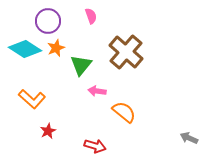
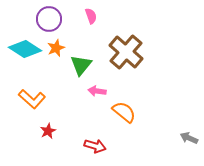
purple circle: moved 1 px right, 2 px up
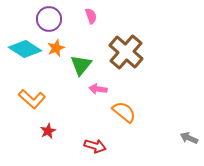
pink arrow: moved 1 px right, 2 px up
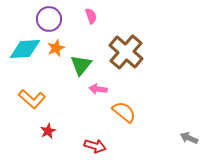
cyan diamond: rotated 36 degrees counterclockwise
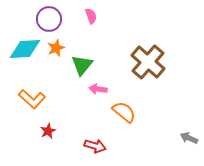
brown cross: moved 22 px right, 10 px down
green triangle: moved 1 px right
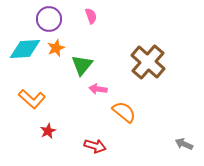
gray arrow: moved 5 px left, 6 px down
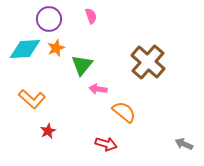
red arrow: moved 11 px right, 2 px up
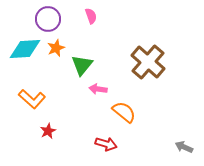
purple circle: moved 1 px left
gray arrow: moved 3 px down
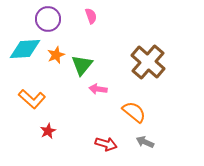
orange star: moved 7 px down
orange semicircle: moved 10 px right
gray arrow: moved 39 px left, 5 px up
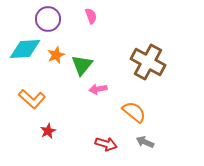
brown cross: rotated 12 degrees counterclockwise
pink arrow: rotated 18 degrees counterclockwise
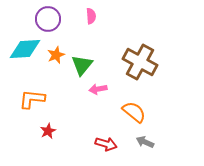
pink semicircle: rotated 14 degrees clockwise
brown cross: moved 8 px left
orange L-shape: rotated 144 degrees clockwise
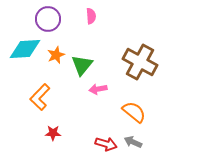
orange L-shape: moved 8 px right, 2 px up; rotated 52 degrees counterclockwise
red star: moved 5 px right, 2 px down; rotated 28 degrees clockwise
gray arrow: moved 12 px left
